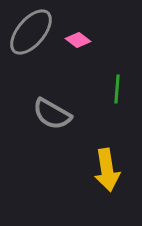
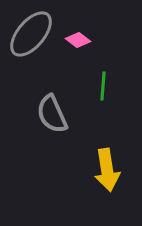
gray ellipse: moved 2 px down
green line: moved 14 px left, 3 px up
gray semicircle: rotated 36 degrees clockwise
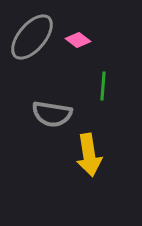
gray ellipse: moved 1 px right, 3 px down
gray semicircle: rotated 57 degrees counterclockwise
yellow arrow: moved 18 px left, 15 px up
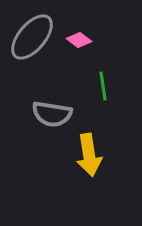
pink diamond: moved 1 px right
green line: rotated 12 degrees counterclockwise
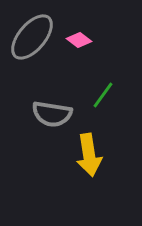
green line: moved 9 px down; rotated 44 degrees clockwise
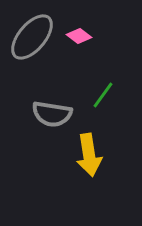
pink diamond: moved 4 px up
